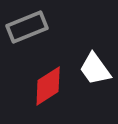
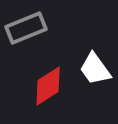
gray rectangle: moved 1 px left, 1 px down
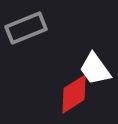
red diamond: moved 26 px right, 8 px down
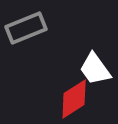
red diamond: moved 5 px down
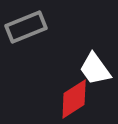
gray rectangle: moved 1 px up
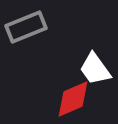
red diamond: moved 1 px left; rotated 9 degrees clockwise
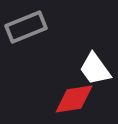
red diamond: moved 1 px right; rotated 15 degrees clockwise
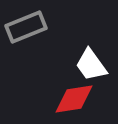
white trapezoid: moved 4 px left, 4 px up
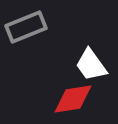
red diamond: moved 1 px left
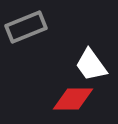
red diamond: rotated 9 degrees clockwise
